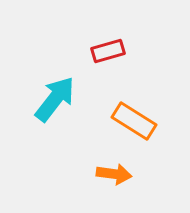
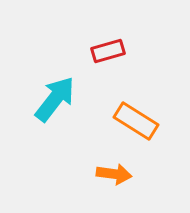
orange rectangle: moved 2 px right
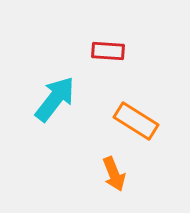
red rectangle: rotated 20 degrees clockwise
orange arrow: rotated 60 degrees clockwise
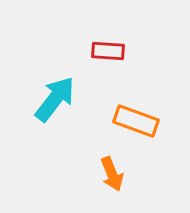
orange rectangle: rotated 12 degrees counterclockwise
orange arrow: moved 2 px left
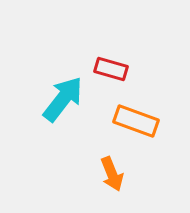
red rectangle: moved 3 px right, 18 px down; rotated 12 degrees clockwise
cyan arrow: moved 8 px right
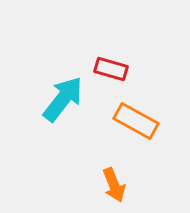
orange rectangle: rotated 9 degrees clockwise
orange arrow: moved 2 px right, 11 px down
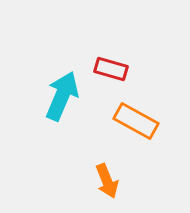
cyan arrow: moved 1 px left, 3 px up; rotated 15 degrees counterclockwise
orange arrow: moved 7 px left, 4 px up
